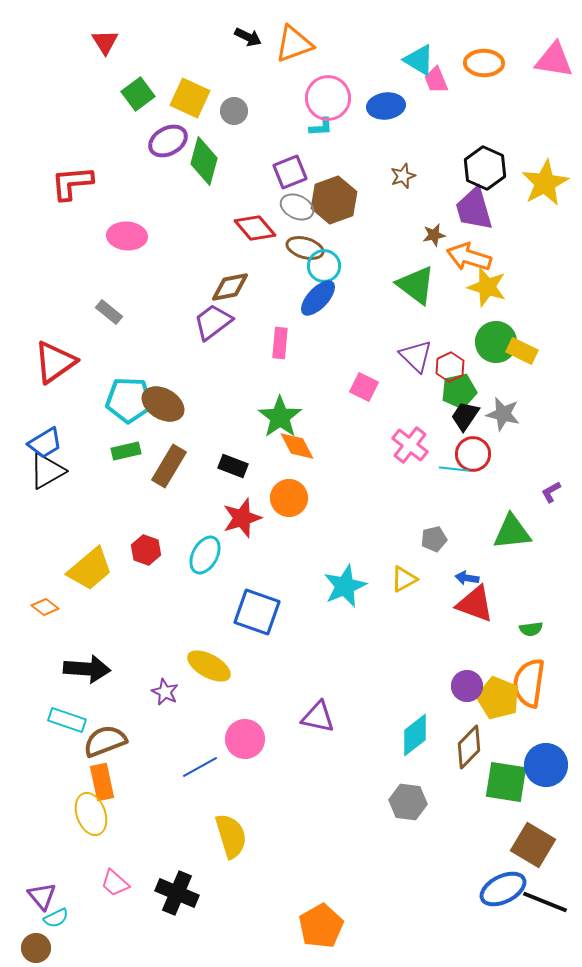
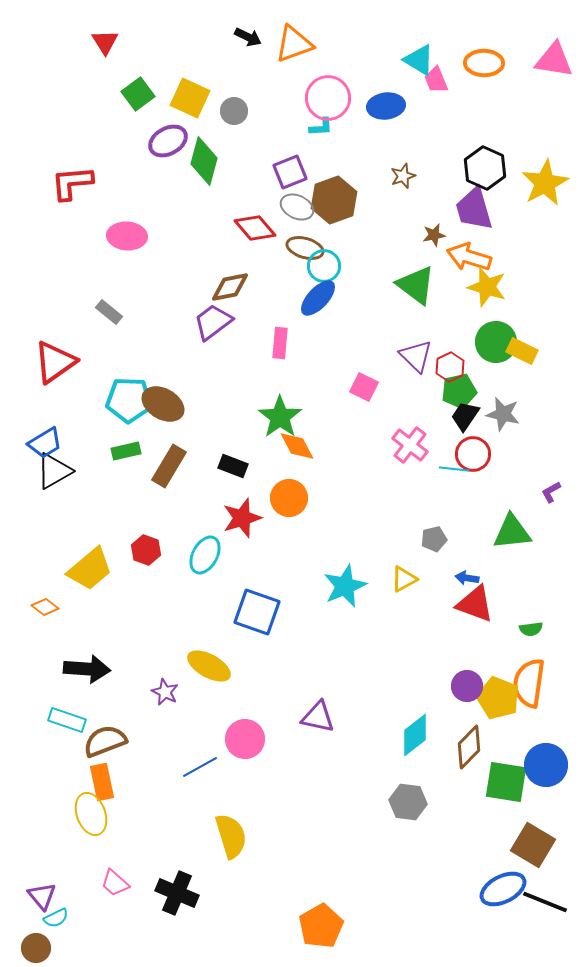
black triangle at (47, 471): moved 7 px right
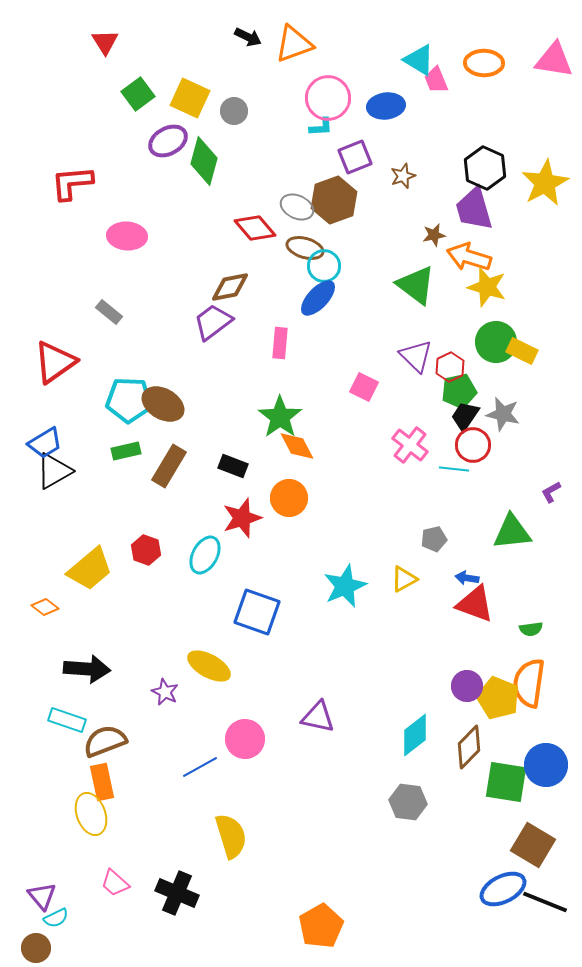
purple square at (290, 172): moved 65 px right, 15 px up
red circle at (473, 454): moved 9 px up
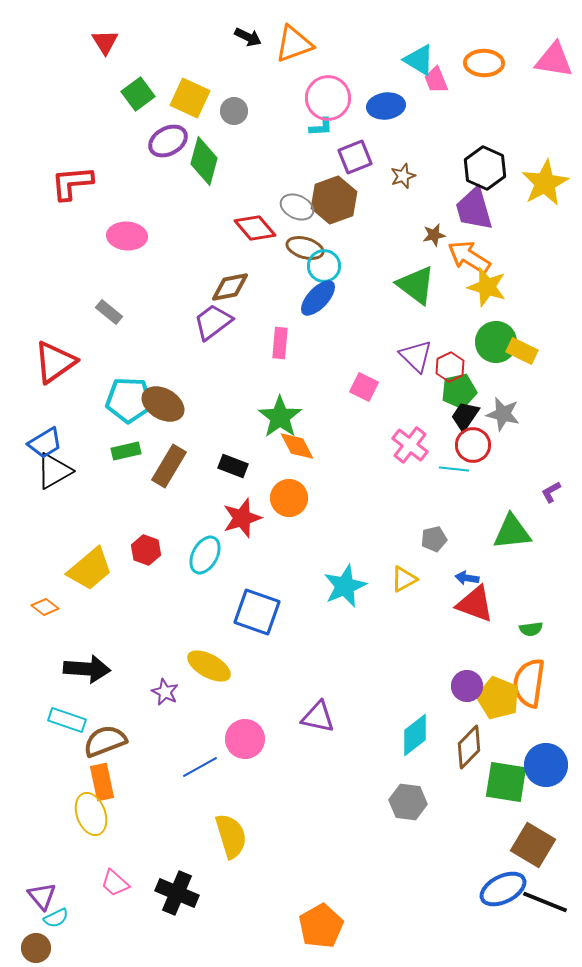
orange arrow at (469, 257): rotated 15 degrees clockwise
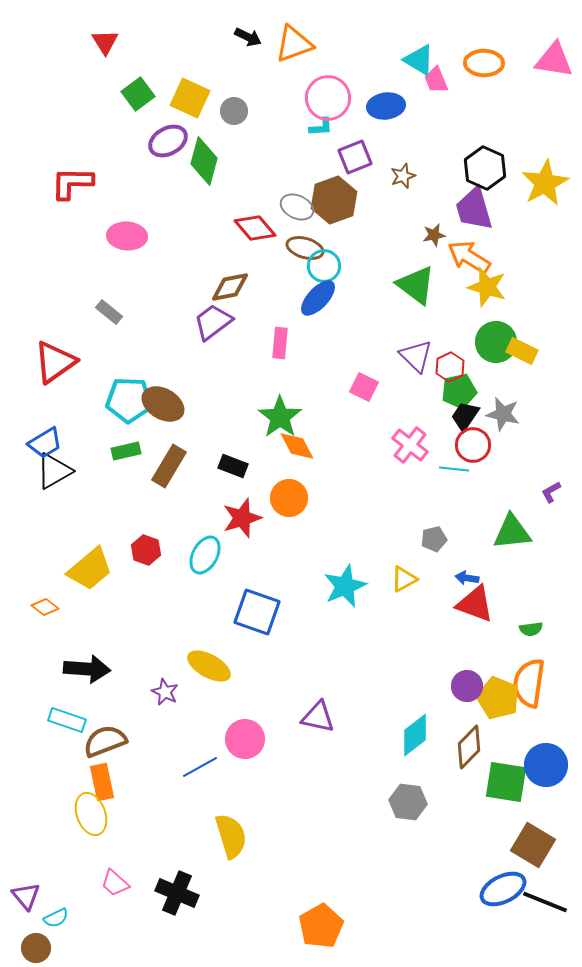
red L-shape at (72, 183): rotated 6 degrees clockwise
purple triangle at (42, 896): moved 16 px left
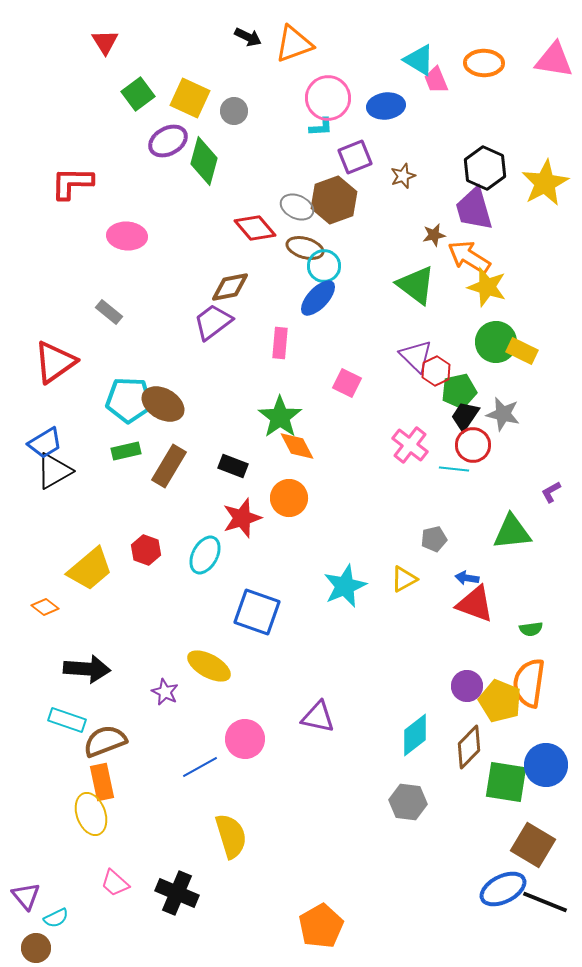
red hexagon at (450, 367): moved 14 px left, 4 px down
pink square at (364, 387): moved 17 px left, 4 px up
yellow pentagon at (498, 698): moved 2 px right, 3 px down
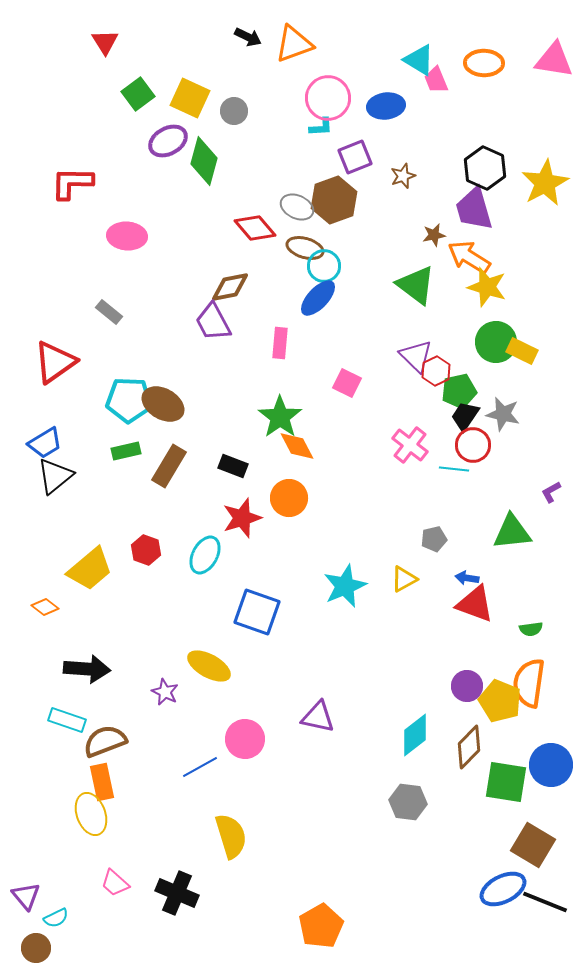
purple trapezoid at (213, 322): rotated 81 degrees counterclockwise
black triangle at (54, 471): moved 1 px right, 5 px down; rotated 9 degrees counterclockwise
blue circle at (546, 765): moved 5 px right
